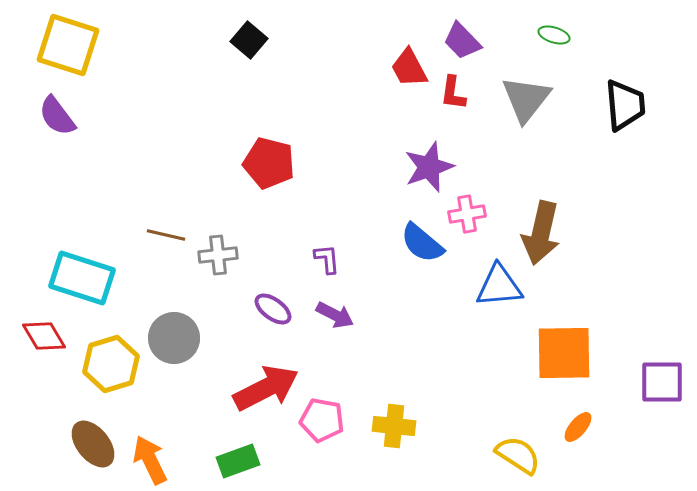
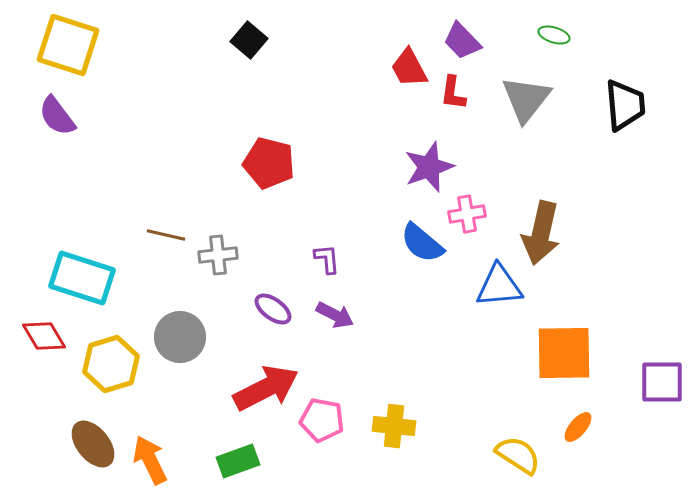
gray circle: moved 6 px right, 1 px up
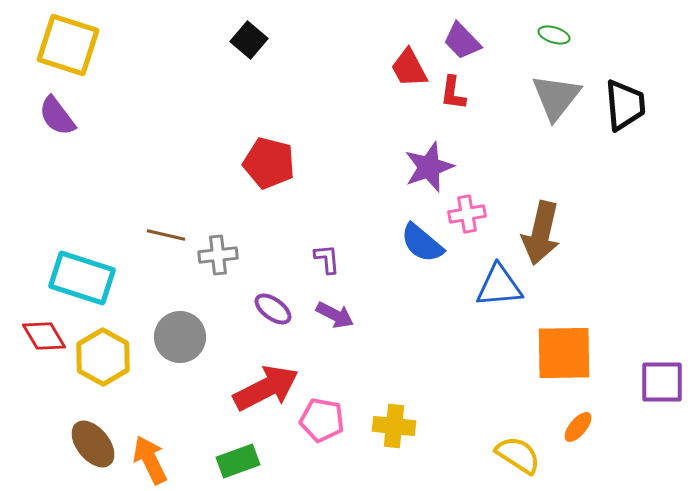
gray triangle: moved 30 px right, 2 px up
yellow hexagon: moved 8 px left, 7 px up; rotated 14 degrees counterclockwise
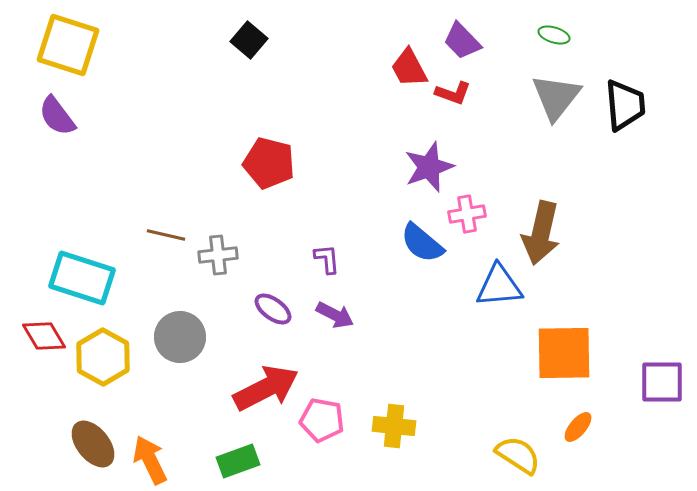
red L-shape: rotated 78 degrees counterclockwise
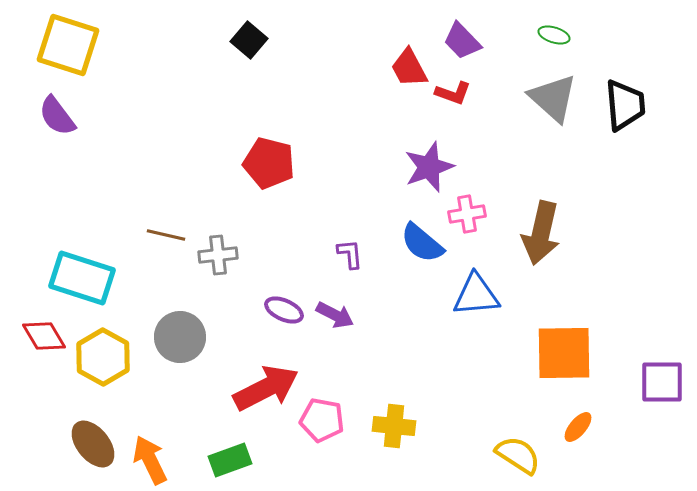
gray triangle: moved 3 px left, 1 px down; rotated 26 degrees counterclockwise
purple L-shape: moved 23 px right, 5 px up
blue triangle: moved 23 px left, 9 px down
purple ellipse: moved 11 px right, 1 px down; rotated 12 degrees counterclockwise
green rectangle: moved 8 px left, 1 px up
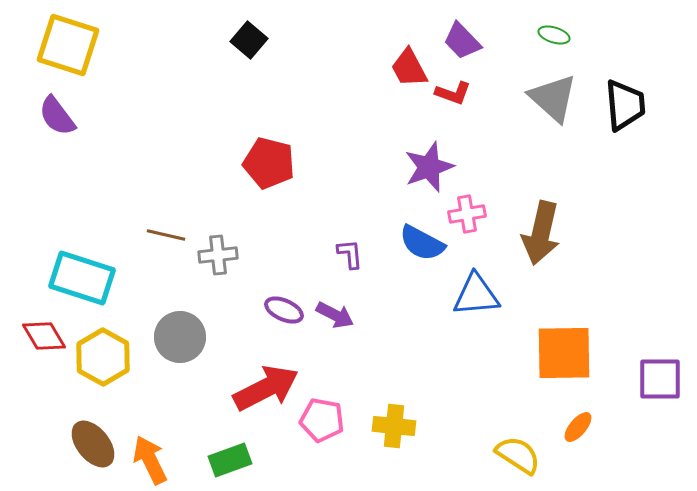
blue semicircle: rotated 12 degrees counterclockwise
purple square: moved 2 px left, 3 px up
